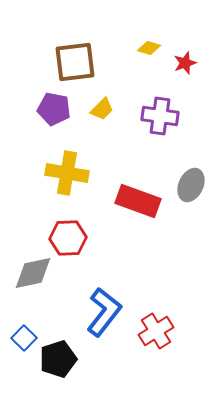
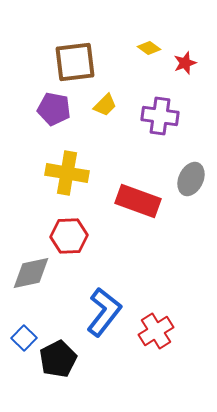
yellow diamond: rotated 20 degrees clockwise
yellow trapezoid: moved 3 px right, 4 px up
gray ellipse: moved 6 px up
red hexagon: moved 1 px right, 2 px up
gray diamond: moved 2 px left
black pentagon: rotated 9 degrees counterclockwise
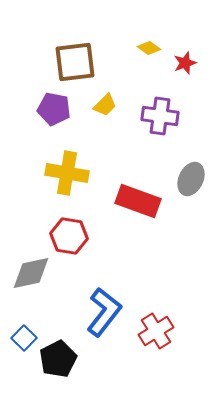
red hexagon: rotated 12 degrees clockwise
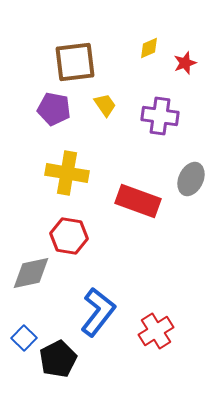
yellow diamond: rotated 60 degrees counterclockwise
yellow trapezoid: rotated 80 degrees counterclockwise
blue L-shape: moved 6 px left
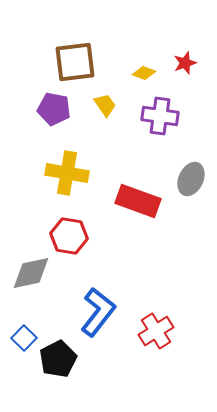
yellow diamond: moved 5 px left, 25 px down; rotated 45 degrees clockwise
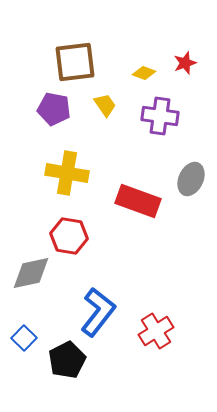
black pentagon: moved 9 px right, 1 px down
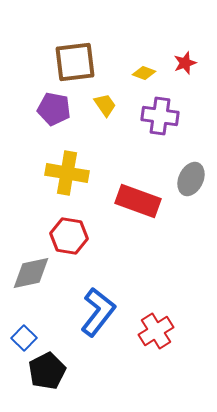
black pentagon: moved 20 px left, 11 px down
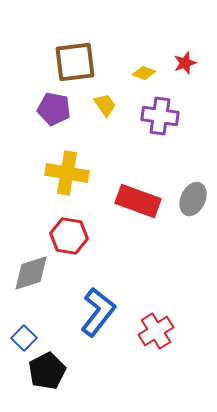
gray ellipse: moved 2 px right, 20 px down
gray diamond: rotated 6 degrees counterclockwise
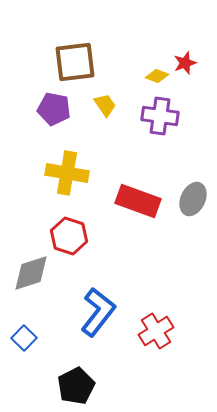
yellow diamond: moved 13 px right, 3 px down
red hexagon: rotated 9 degrees clockwise
black pentagon: moved 29 px right, 15 px down
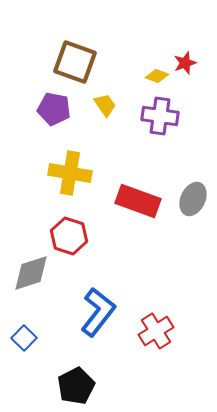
brown square: rotated 27 degrees clockwise
yellow cross: moved 3 px right
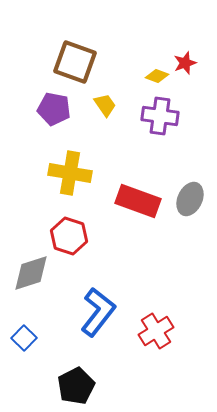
gray ellipse: moved 3 px left
